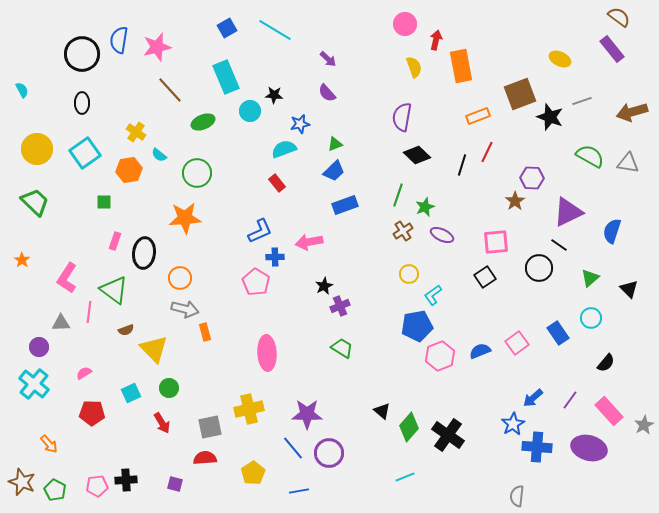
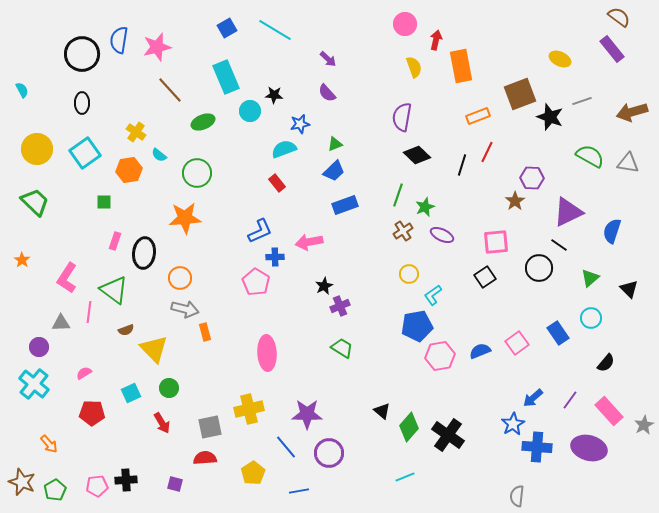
pink hexagon at (440, 356): rotated 12 degrees clockwise
blue line at (293, 448): moved 7 px left, 1 px up
green pentagon at (55, 490): rotated 15 degrees clockwise
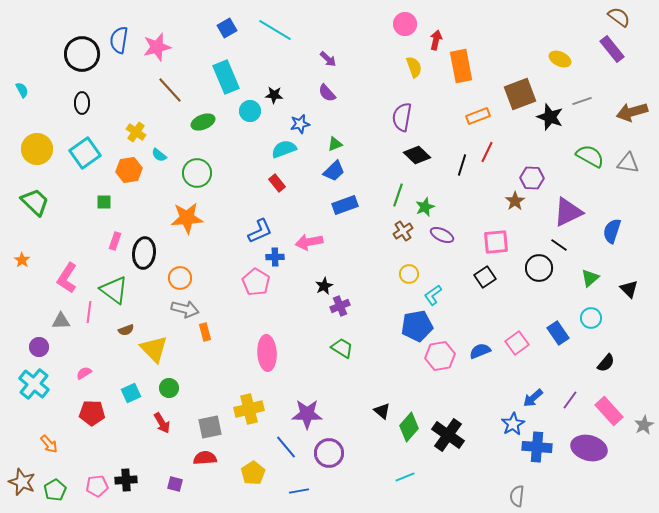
orange star at (185, 218): moved 2 px right
gray triangle at (61, 323): moved 2 px up
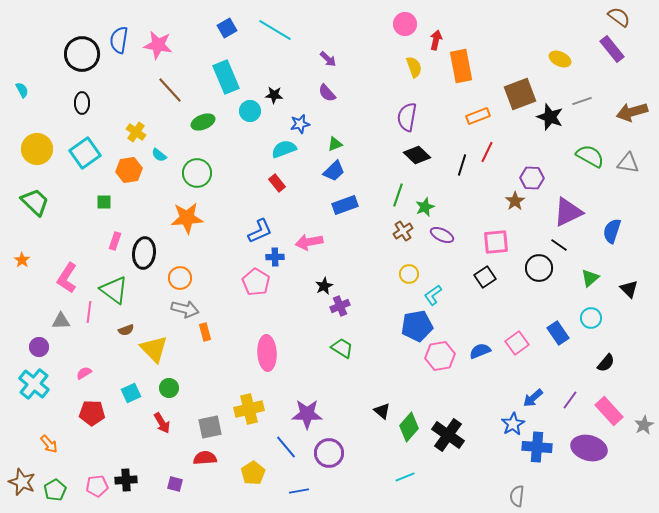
pink star at (157, 47): moved 1 px right, 2 px up; rotated 24 degrees clockwise
purple semicircle at (402, 117): moved 5 px right
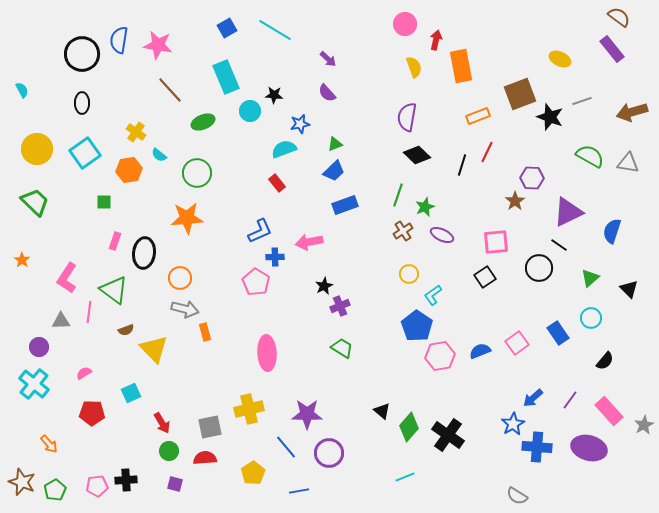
blue pentagon at (417, 326): rotated 28 degrees counterclockwise
black semicircle at (606, 363): moved 1 px left, 2 px up
green circle at (169, 388): moved 63 px down
gray semicircle at (517, 496): rotated 65 degrees counterclockwise
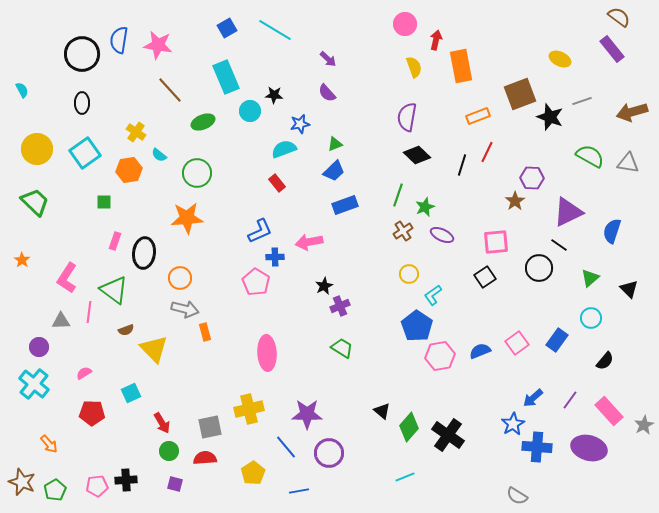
blue rectangle at (558, 333): moved 1 px left, 7 px down; rotated 70 degrees clockwise
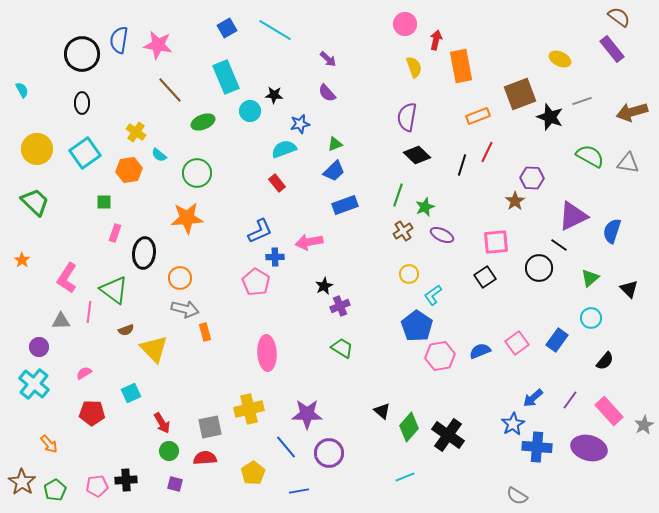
purple triangle at (568, 212): moved 5 px right, 4 px down
pink rectangle at (115, 241): moved 8 px up
brown star at (22, 482): rotated 12 degrees clockwise
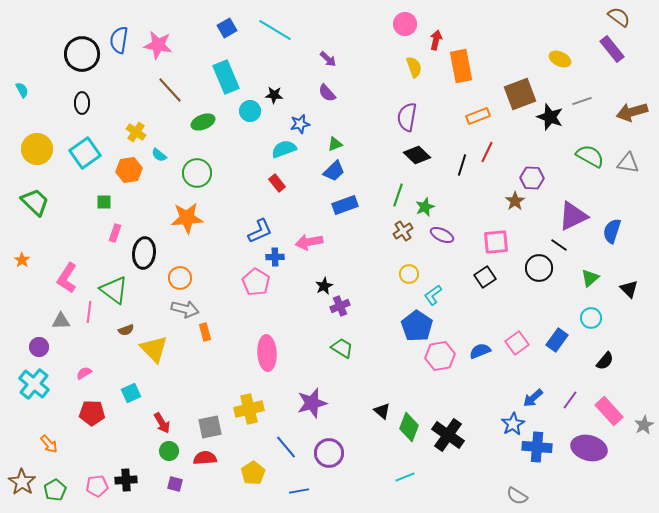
purple star at (307, 414): moved 5 px right, 11 px up; rotated 16 degrees counterclockwise
green diamond at (409, 427): rotated 20 degrees counterclockwise
